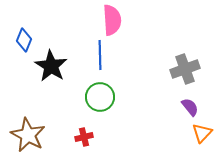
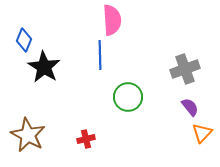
black star: moved 7 px left, 1 px down
green circle: moved 28 px right
red cross: moved 2 px right, 2 px down
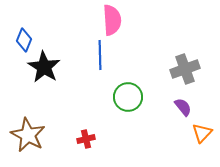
purple semicircle: moved 7 px left
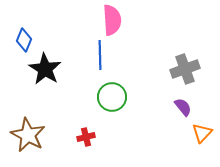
black star: moved 1 px right, 2 px down
green circle: moved 16 px left
red cross: moved 2 px up
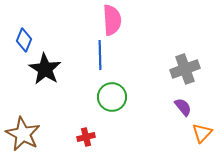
brown star: moved 5 px left, 1 px up
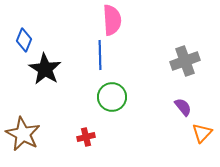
gray cross: moved 8 px up
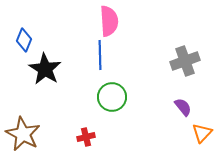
pink semicircle: moved 3 px left, 1 px down
